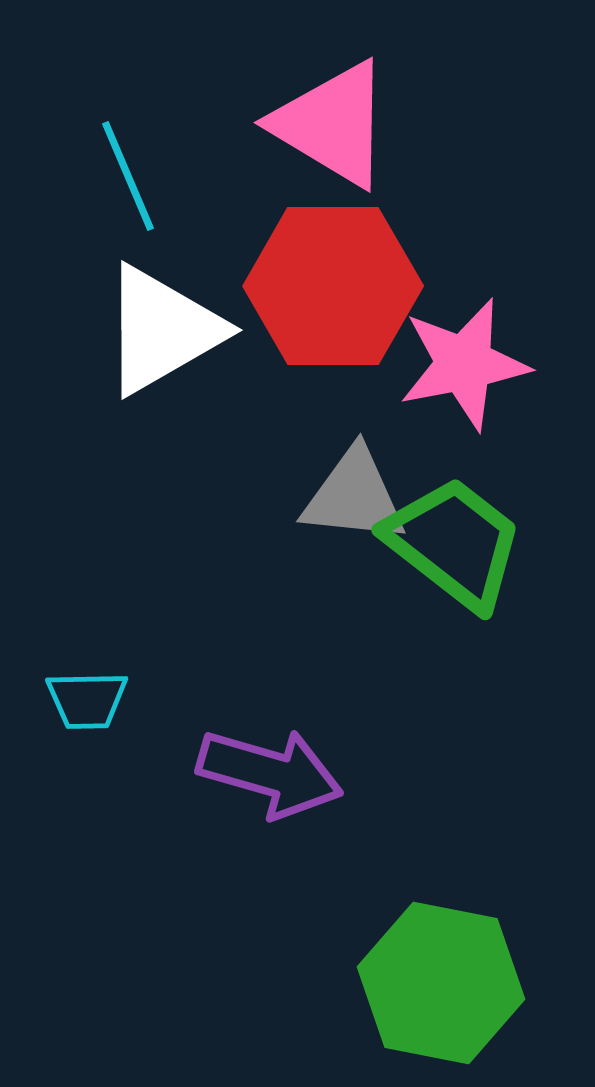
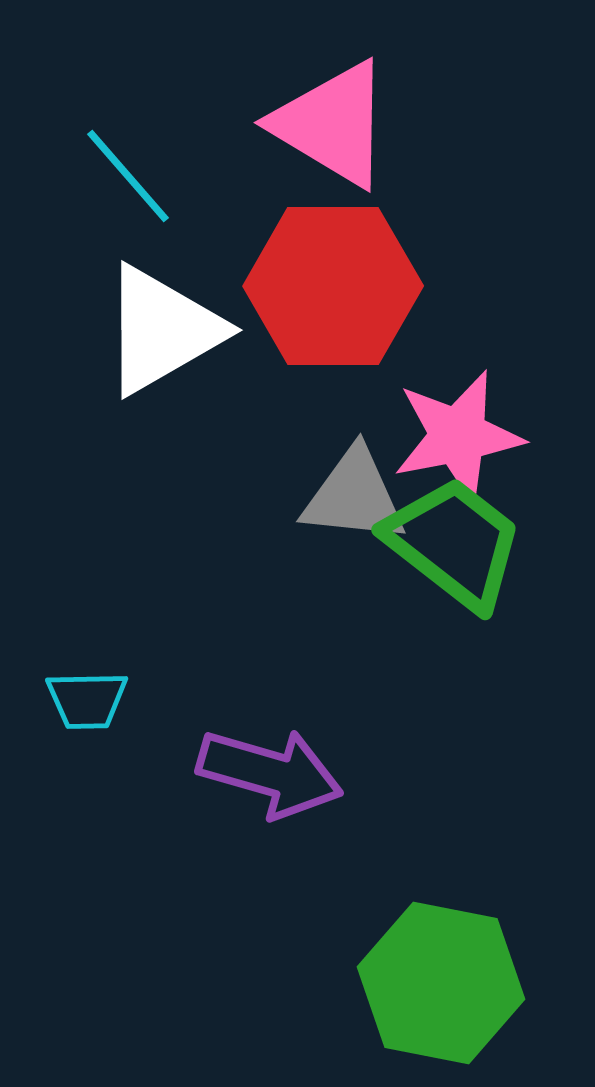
cyan line: rotated 18 degrees counterclockwise
pink star: moved 6 px left, 72 px down
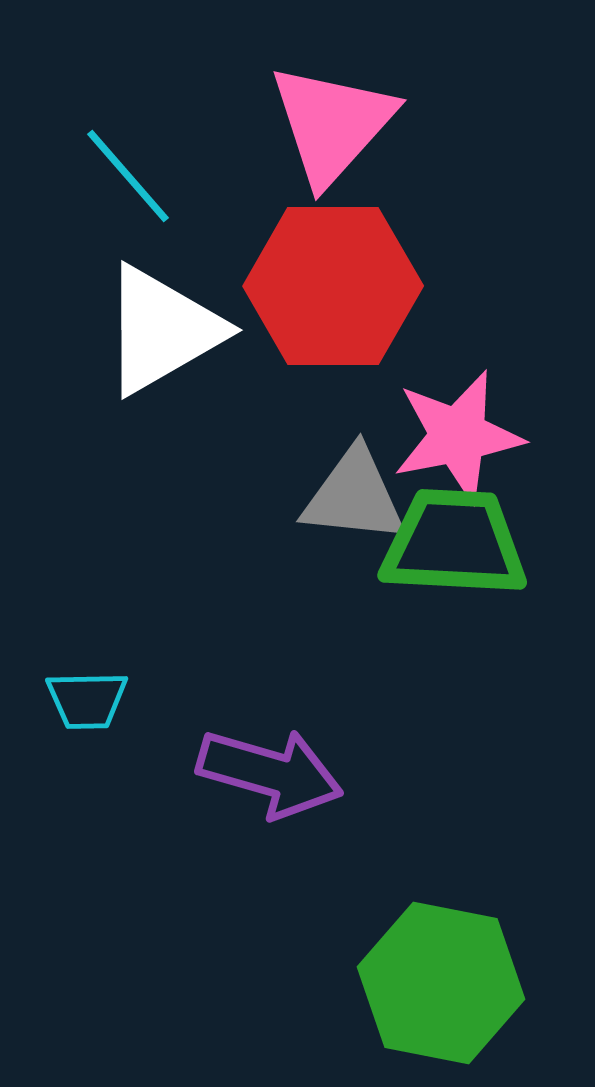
pink triangle: rotated 41 degrees clockwise
green trapezoid: rotated 35 degrees counterclockwise
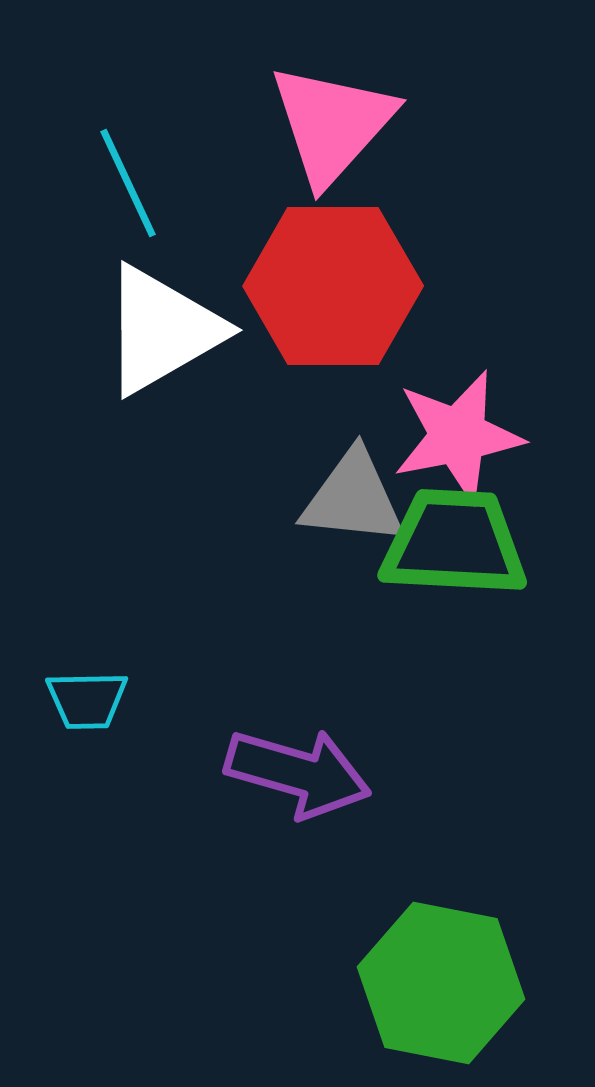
cyan line: moved 7 px down; rotated 16 degrees clockwise
gray triangle: moved 1 px left, 2 px down
purple arrow: moved 28 px right
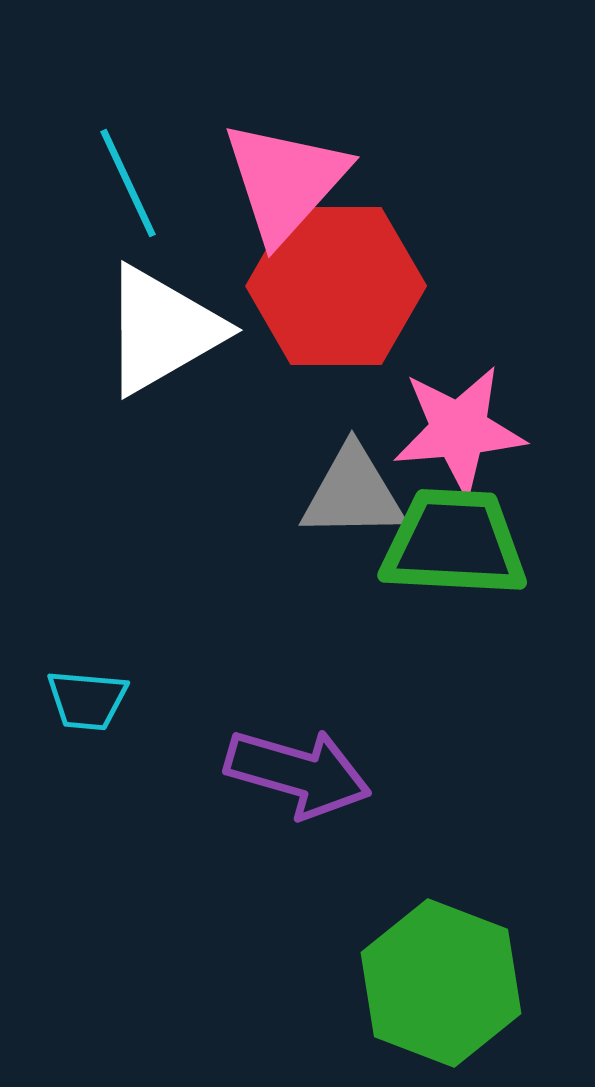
pink triangle: moved 47 px left, 57 px down
red hexagon: moved 3 px right
pink star: moved 1 px right, 6 px up; rotated 6 degrees clockwise
gray triangle: moved 5 px up; rotated 7 degrees counterclockwise
cyan trapezoid: rotated 6 degrees clockwise
green hexagon: rotated 10 degrees clockwise
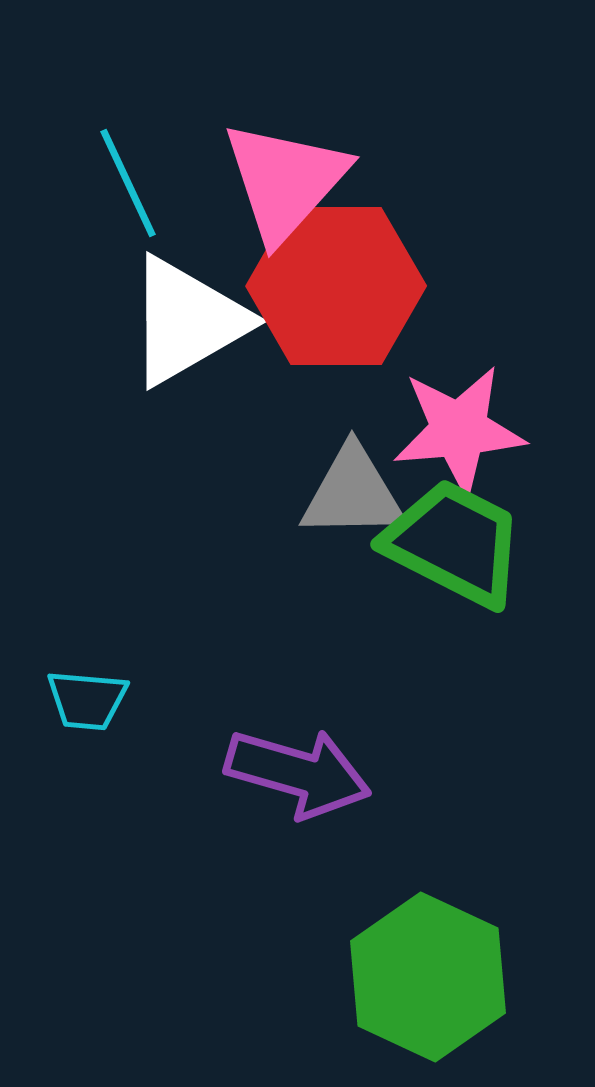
white triangle: moved 25 px right, 9 px up
green trapezoid: rotated 24 degrees clockwise
green hexagon: moved 13 px left, 6 px up; rotated 4 degrees clockwise
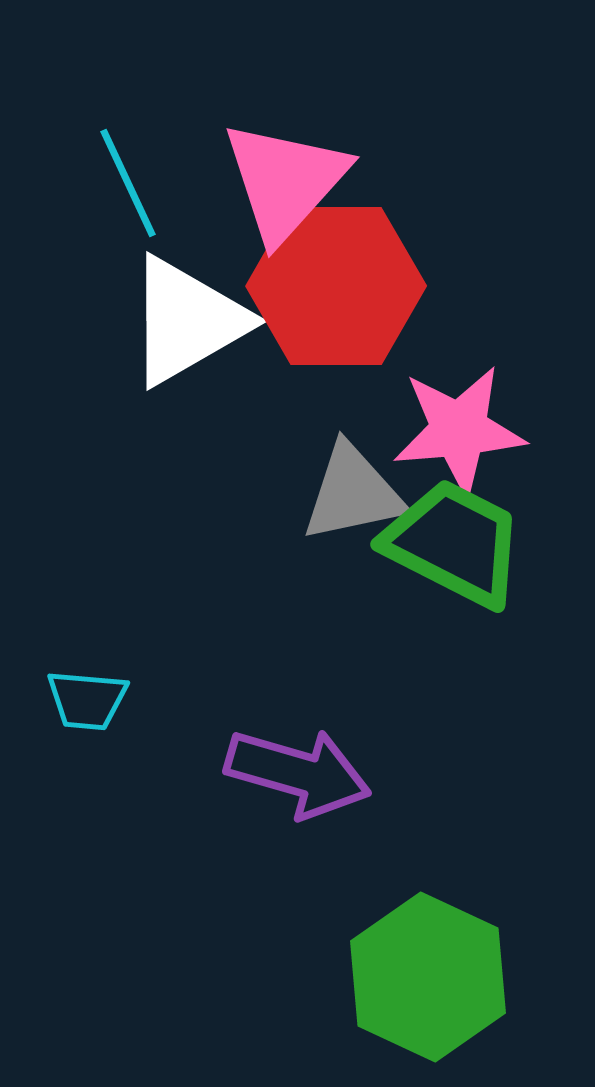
gray triangle: rotated 11 degrees counterclockwise
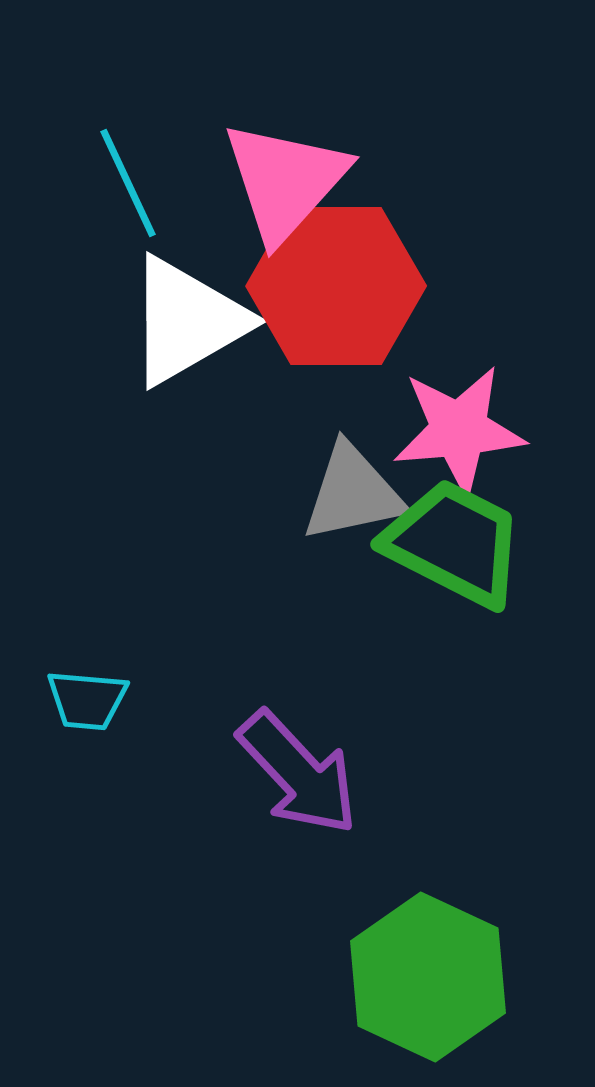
purple arrow: rotated 31 degrees clockwise
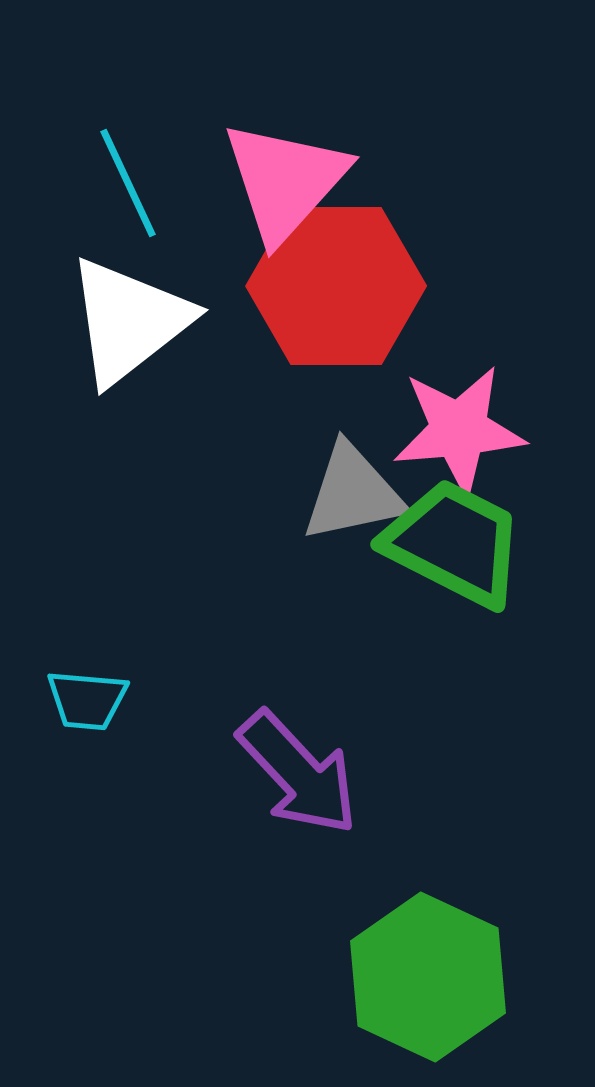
white triangle: moved 58 px left; rotated 8 degrees counterclockwise
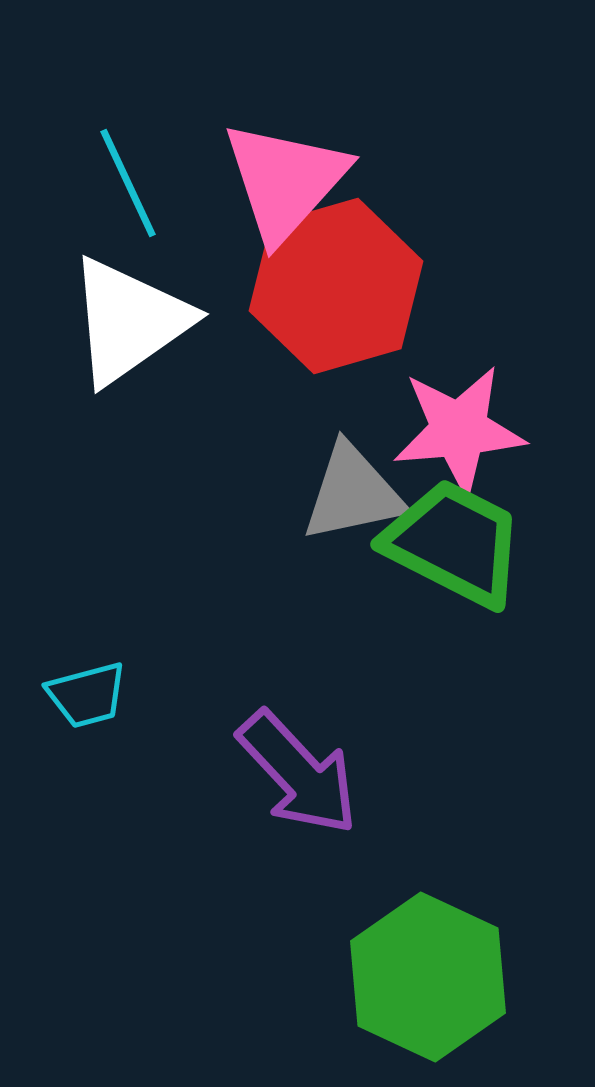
red hexagon: rotated 16 degrees counterclockwise
white triangle: rotated 3 degrees clockwise
cyan trapezoid: moved 5 px up; rotated 20 degrees counterclockwise
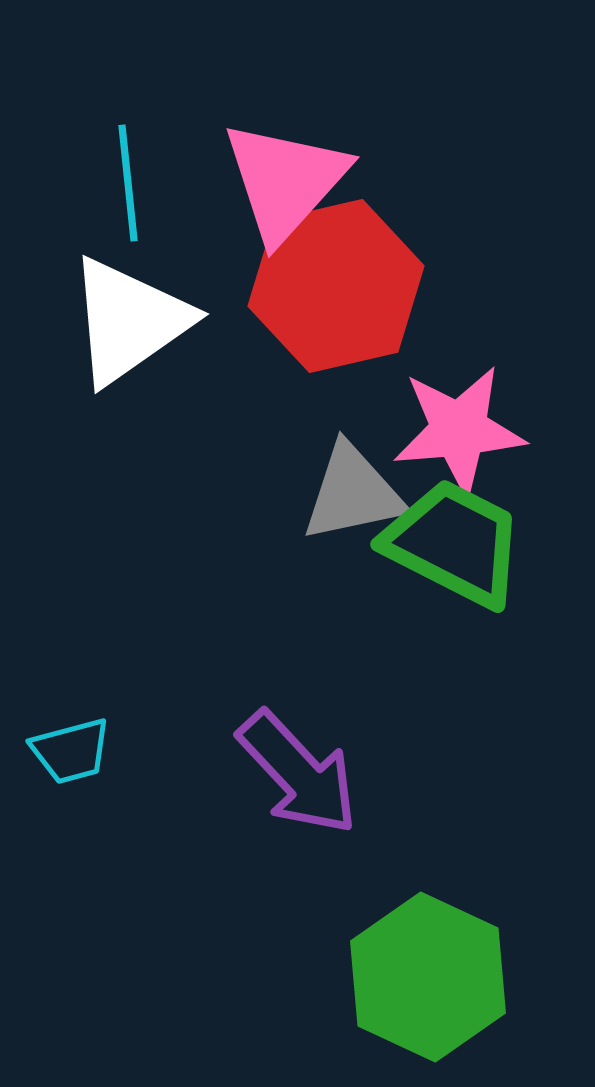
cyan line: rotated 19 degrees clockwise
red hexagon: rotated 3 degrees clockwise
cyan trapezoid: moved 16 px left, 56 px down
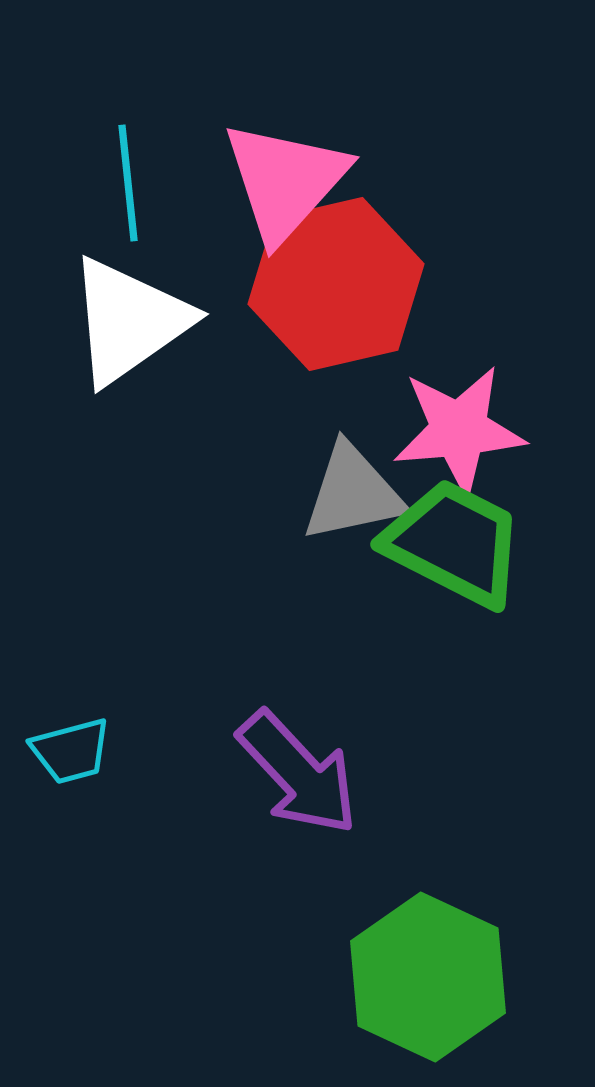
red hexagon: moved 2 px up
